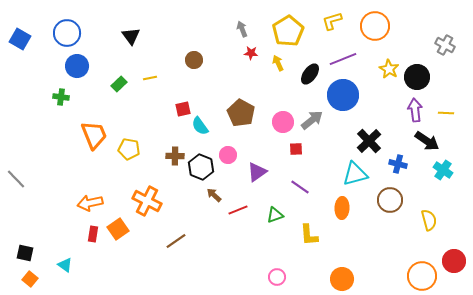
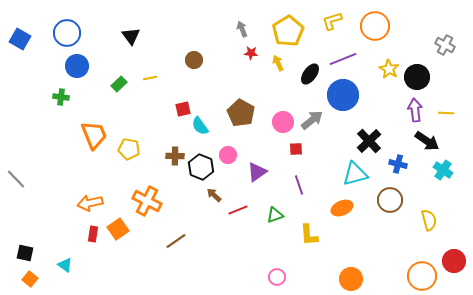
purple line at (300, 187): moved 1 px left, 2 px up; rotated 36 degrees clockwise
orange ellipse at (342, 208): rotated 65 degrees clockwise
orange circle at (342, 279): moved 9 px right
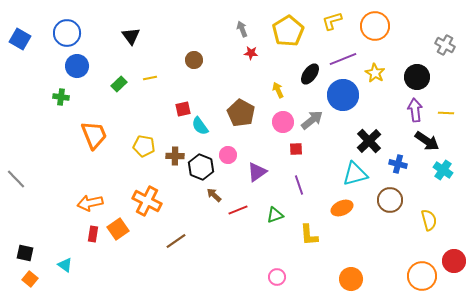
yellow arrow at (278, 63): moved 27 px down
yellow star at (389, 69): moved 14 px left, 4 px down
yellow pentagon at (129, 149): moved 15 px right, 3 px up
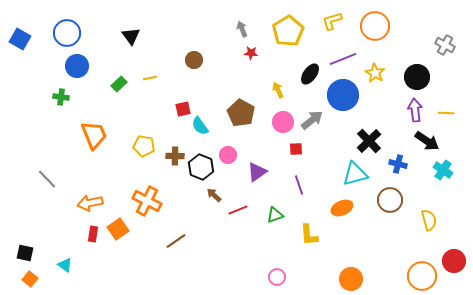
gray line at (16, 179): moved 31 px right
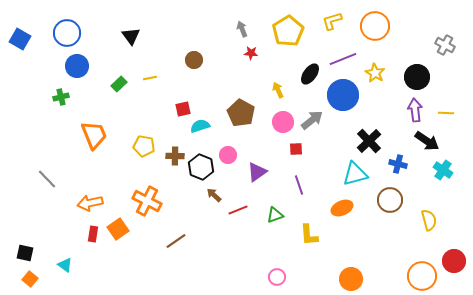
green cross at (61, 97): rotated 21 degrees counterclockwise
cyan semicircle at (200, 126): rotated 108 degrees clockwise
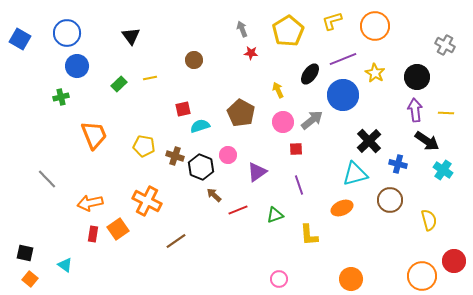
brown cross at (175, 156): rotated 18 degrees clockwise
pink circle at (277, 277): moved 2 px right, 2 px down
